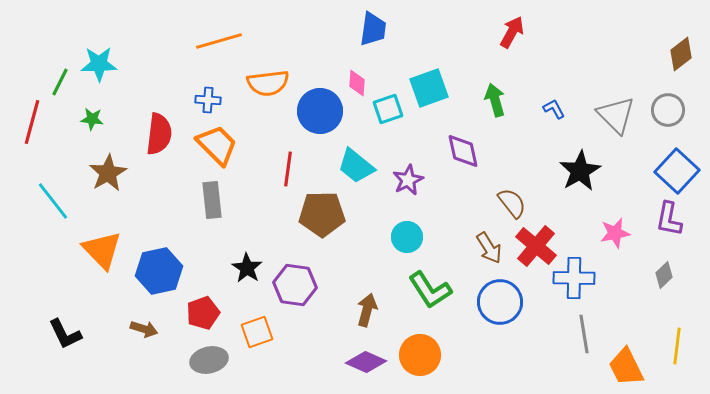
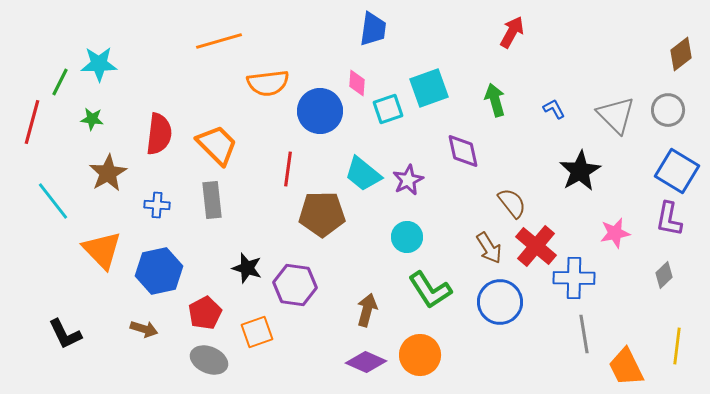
blue cross at (208, 100): moved 51 px left, 105 px down
cyan trapezoid at (356, 166): moved 7 px right, 8 px down
blue square at (677, 171): rotated 12 degrees counterclockwise
black star at (247, 268): rotated 16 degrees counterclockwise
red pentagon at (203, 313): moved 2 px right; rotated 8 degrees counterclockwise
gray ellipse at (209, 360): rotated 36 degrees clockwise
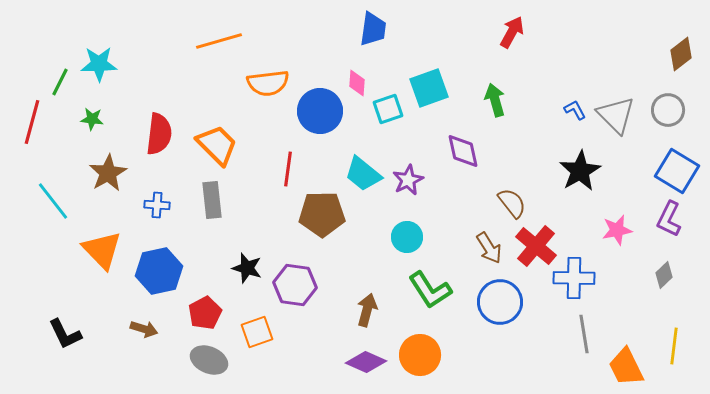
blue L-shape at (554, 109): moved 21 px right, 1 px down
purple L-shape at (669, 219): rotated 15 degrees clockwise
pink star at (615, 233): moved 2 px right, 3 px up
yellow line at (677, 346): moved 3 px left
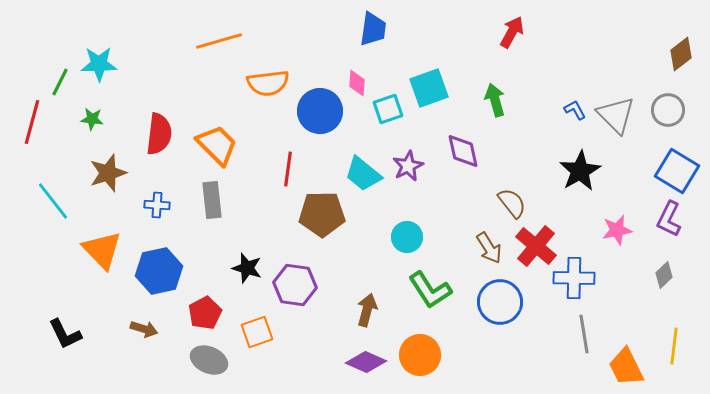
brown star at (108, 173): rotated 12 degrees clockwise
purple star at (408, 180): moved 14 px up
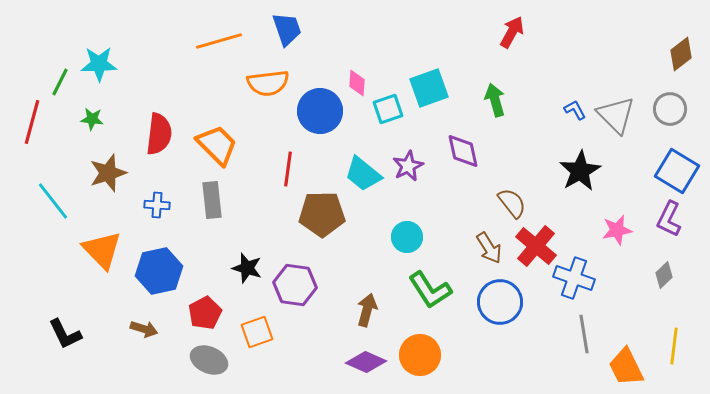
blue trapezoid at (373, 29): moved 86 px left; rotated 27 degrees counterclockwise
gray circle at (668, 110): moved 2 px right, 1 px up
blue cross at (574, 278): rotated 18 degrees clockwise
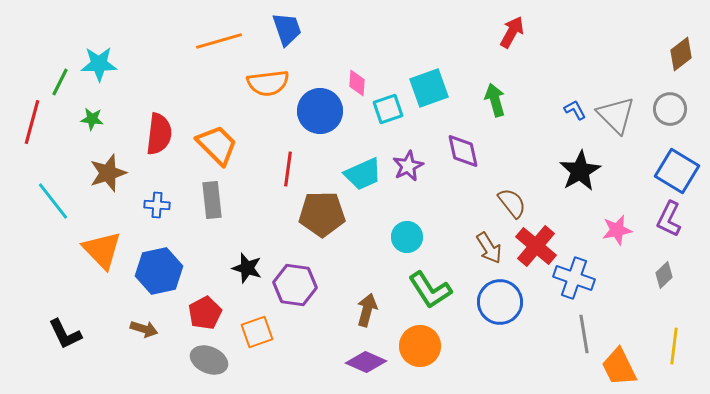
cyan trapezoid at (363, 174): rotated 63 degrees counterclockwise
orange circle at (420, 355): moved 9 px up
orange trapezoid at (626, 367): moved 7 px left
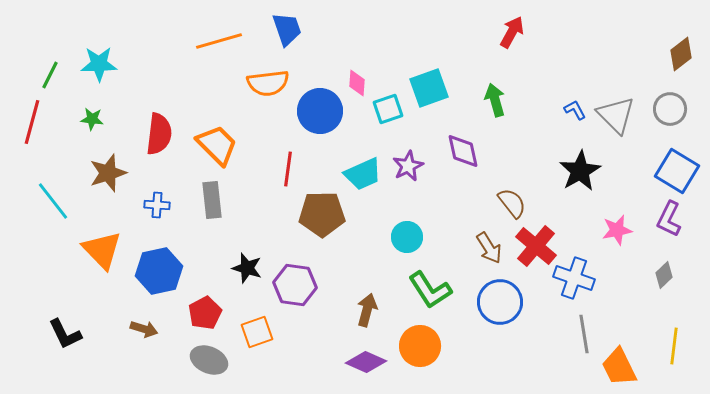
green line at (60, 82): moved 10 px left, 7 px up
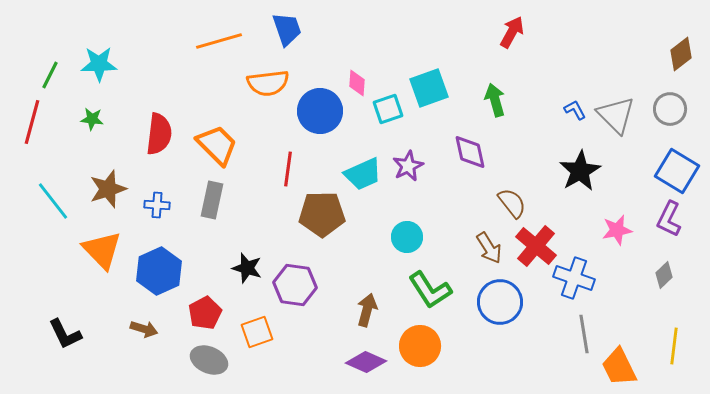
purple diamond at (463, 151): moved 7 px right, 1 px down
brown star at (108, 173): moved 16 px down
gray rectangle at (212, 200): rotated 18 degrees clockwise
blue hexagon at (159, 271): rotated 12 degrees counterclockwise
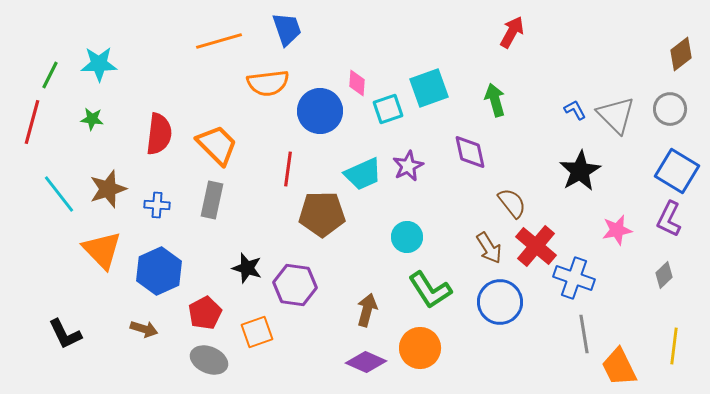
cyan line at (53, 201): moved 6 px right, 7 px up
orange circle at (420, 346): moved 2 px down
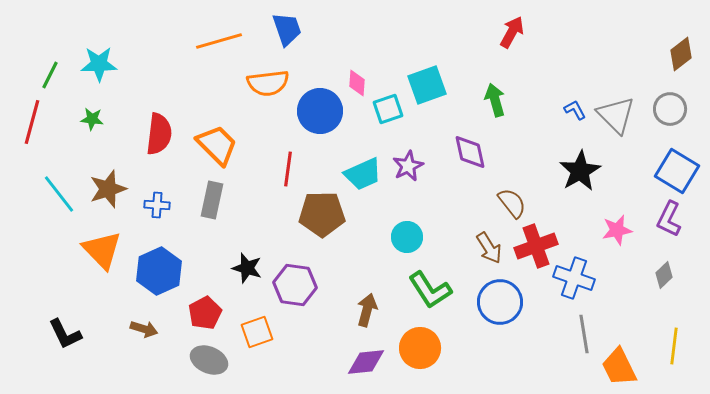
cyan square at (429, 88): moved 2 px left, 3 px up
red cross at (536, 246): rotated 30 degrees clockwise
purple diamond at (366, 362): rotated 30 degrees counterclockwise
